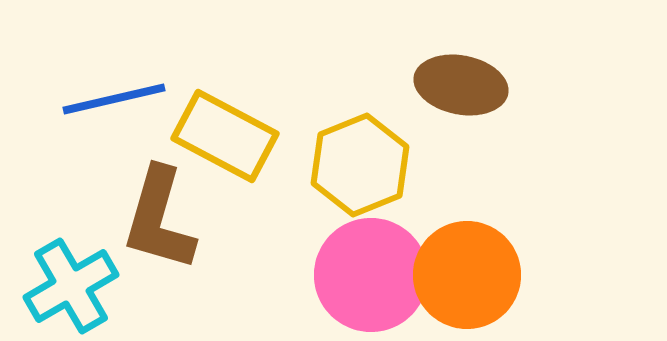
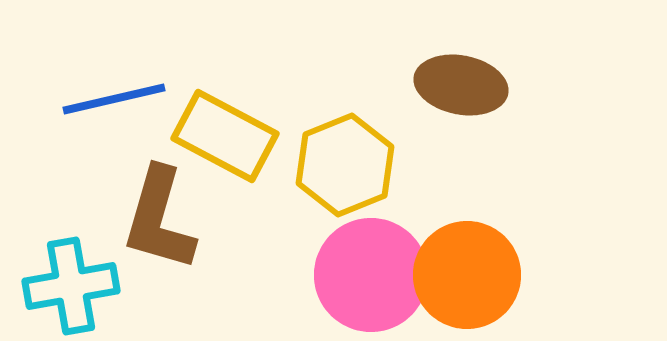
yellow hexagon: moved 15 px left
cyan cross: rotated 20 degrees clockwise
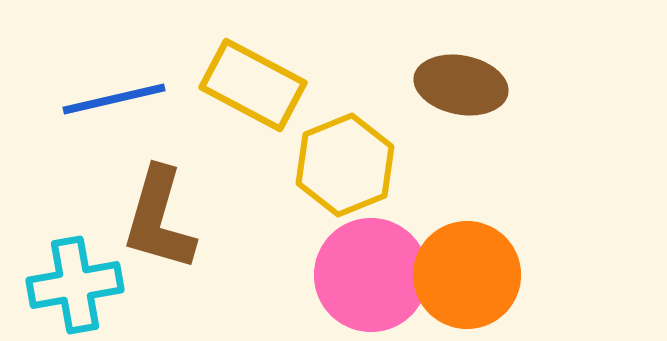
yellow rectangle: moved 28 px right, 51 px up
cyan cross: moved 4 px right, 1 px up
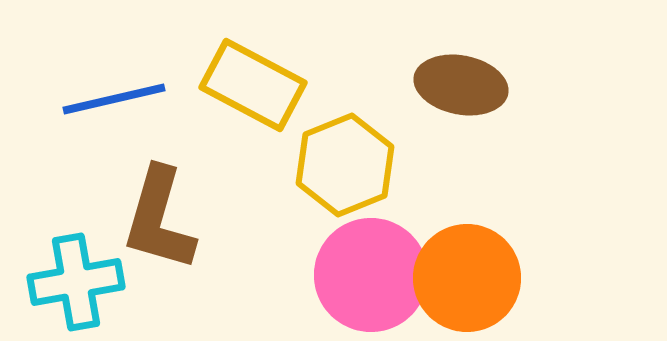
orange circle: moved 3 px down
cyan cross: moved 1 px right, 3 px up
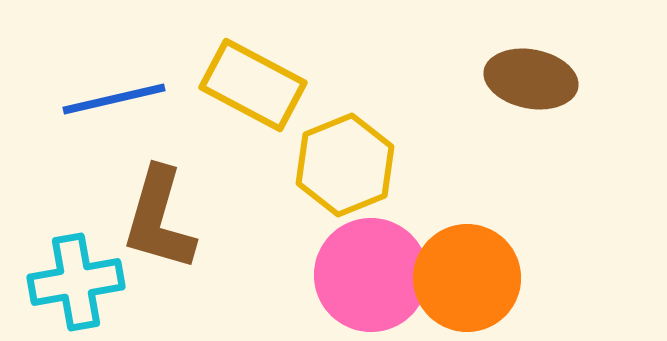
brown ellipse: moved 70 px right, 6 px up
